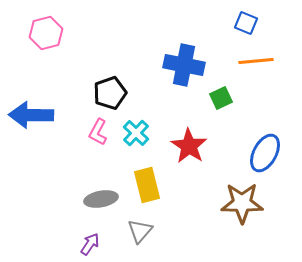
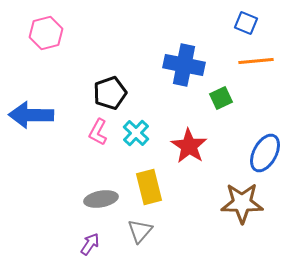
yellow rectangle: moved 2 px right, 2 px down
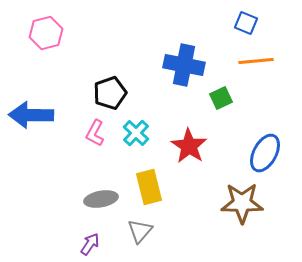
pink L-shape: moved 3 px left, 1 px down
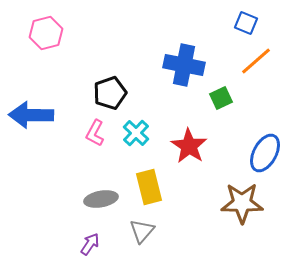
orange line: rotated 36 degrees counterclockwise
gray triangle: moved 2 px right
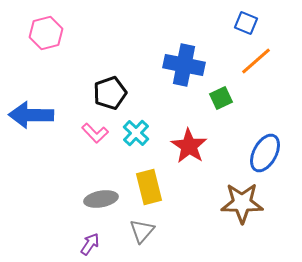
pink L-shape: rotated 72 degrees counterclockwise
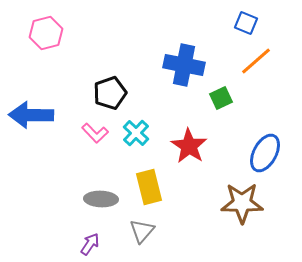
gray ellipse: rotated 12 degrees clockwise
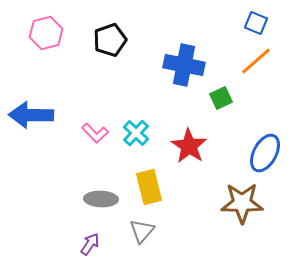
blue square: moved 10 px right
black pentagon: moved 53 px up
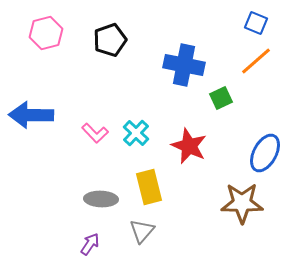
red star: rotated 9 degrees counterclockwise
